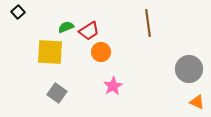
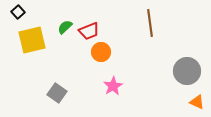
brown line: moved 2 px right
green semicircle: moved 1 px left; rotated 21 degrees counterclockwise
red trapezoid: rotated 10 degrees clockwise
yellow square: moved 18 px left, 12 px up; rotated 16 degrees counterclockwise
gray circle: moved 2 px left, 2 px down
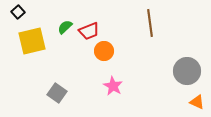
yellow square: moved 1 px down
orange circle: moved 3 px right, 1 px up
pink star: rotated 12 degrees counterclockwise
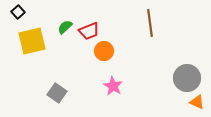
gray circle: moved 7 px down
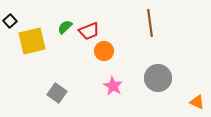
black square: moved 8 px left, 9 px down
gray circle: moved 29 px left
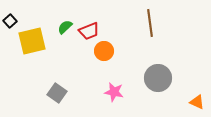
pink star: moved 1 px right, 6 px down; rotated 18 degrees counterclockwise
